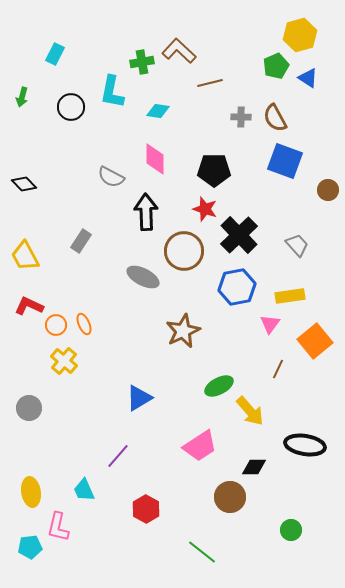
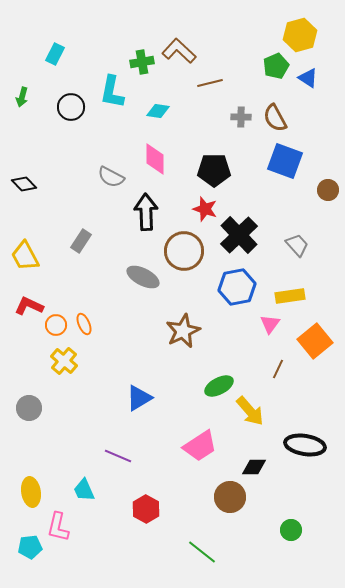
purple line at (118, 456): rotated 72 degrees clockwise
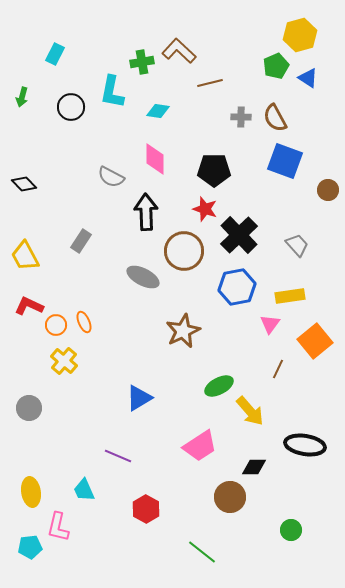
orange ellipse at (84, 324): moved 2 px up
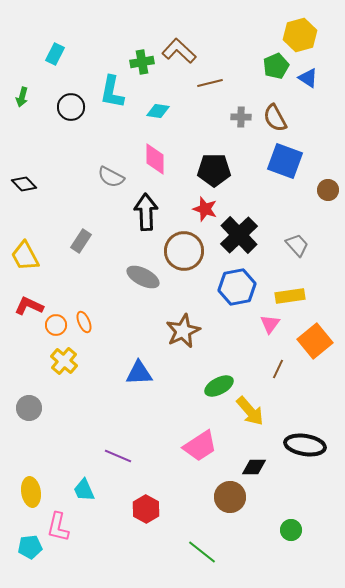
blue triangle at (139, 398): moved 25 px up; rotated 28 degrees clockwise
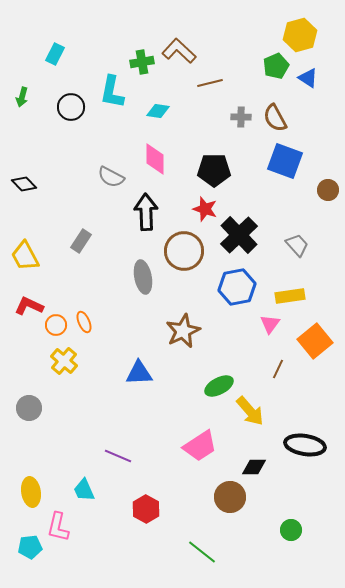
gray ellipse at (143, 277): rotated 52 degrees clockwise
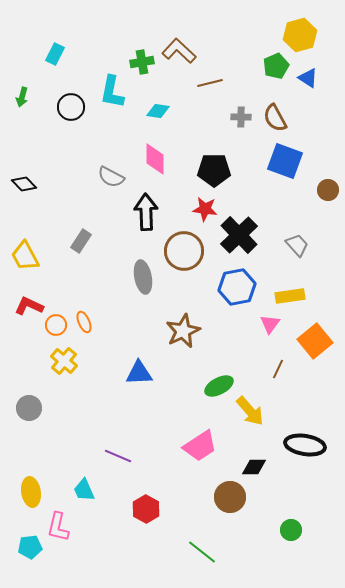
red star at (205, 209): rotated 10 degrees counterclockwise
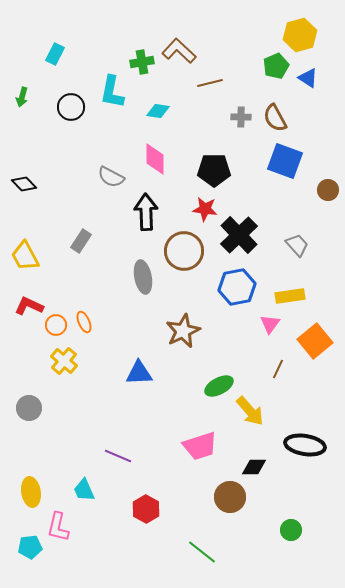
pink trapezoid at (200, 446): rotated 15 degrees clockwise
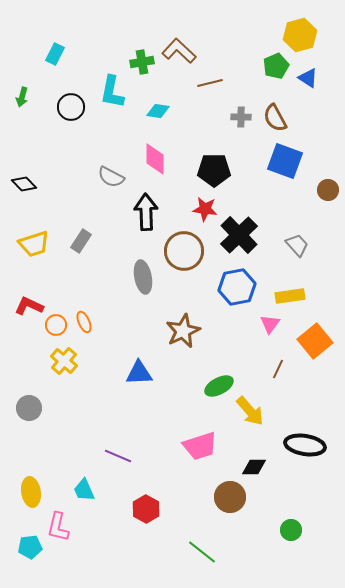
yellow trapezoid at (25, 256): moved 9 px right, 12 px up; rotated 80 degrees counterclockwise
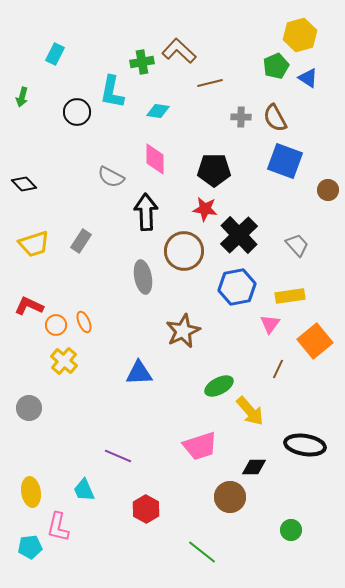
black circle at (71, 107): moved 6 px right, 5 px down
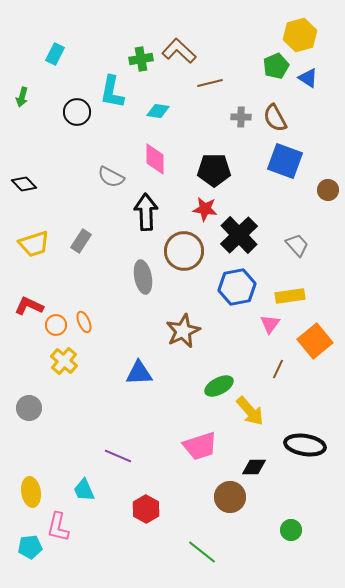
green cross at (142, 62): moved 1 px left, 3 px up
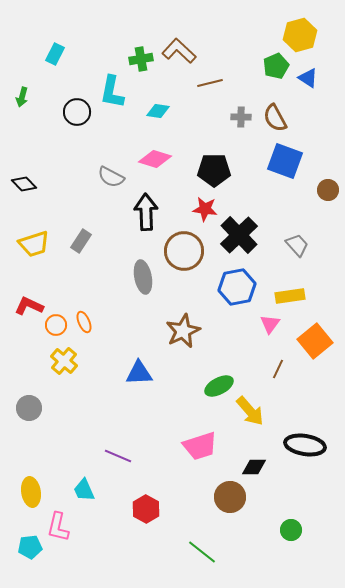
pink diamond at (155, 159): rotated 72 degrees counterclockwise
